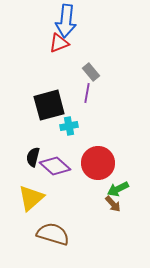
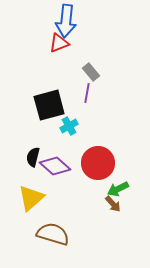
cyan cross: rotated 18 degrees counterclockwise
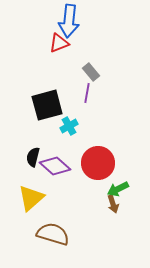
blue arrow: moved 3 px right
black square: moved 2 px left
brown arrow: rotated 24 degrees clockwise
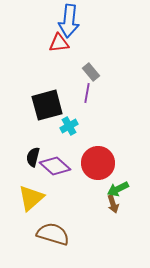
red triangle: rotated 15 degrees clockwise
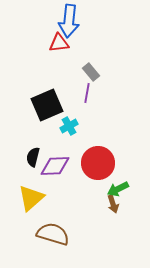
black square: rotated 8 degrees counterclockwise
purple diamond: rotated 44 degrees counterclockwise
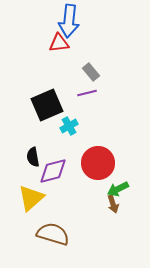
purple line: rotated 66 degrees clockwise
black semicircle: rotated 24 degrees counterclockwise
purple diamond: moved 2 px left, 5 px down; rotated 12 degrees counterclockwise
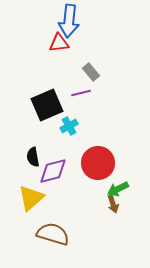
purple line: moved 6 px left
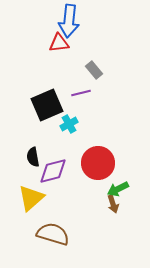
gray rectangle: moved 3 px right, 2 px up
cyan cross: moved 2 px up
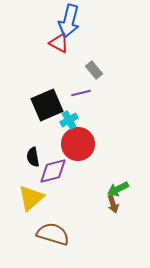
blue arrow: rotated 8 degrees clockwise
red triangle: rotated 35 degrees clockwise
cyan cross: moved 4 px up
red circle: moved 20 px left, 19 px up
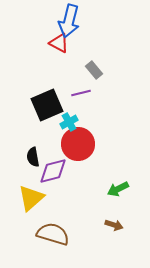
cyan cross: moved 2 px down
brown arrow: moved 1 px right, 21 px down; rotated 54 degrees counterclockwise
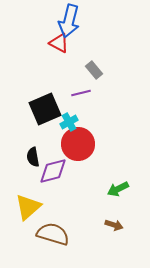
black square: moved 2 px left, 4 px down
yellow triangle: moved 3 px left, 9 px down
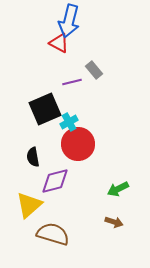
purple line: moved 9 px left, 11 px up
purple diamond: moved 2 px right, 10 px down
yellow triangle: moved 1 px right, 2 px up
brown arrow: moved 3 px up
